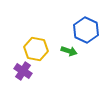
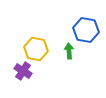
blue hexagon: rotated 15 degrees counterclockwise
green arrow: rotated 112 degrees counterclockwise
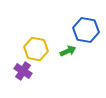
green arrow: moved 1 px left; rotated 70 degrees clockwise
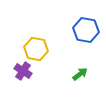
green arrow: moved 12 px right, 23 px down; rotated 14 degrees counterclockwise
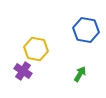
green arrow: rotated 21 degrees counterclockwise
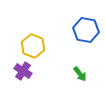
yellow hexagon: moved 3 px left, 3 px up; rotated 10 degrees clockwise
green arrow: rotated 112 degrees clockwise
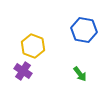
blue hexagon: moved 2 px left
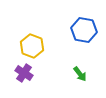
yellow hexagon: moved 1 px left
purple cross: moved 1 px right, 2 px down
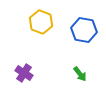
yellow hexagon: moved 9 px right, 24 px up
